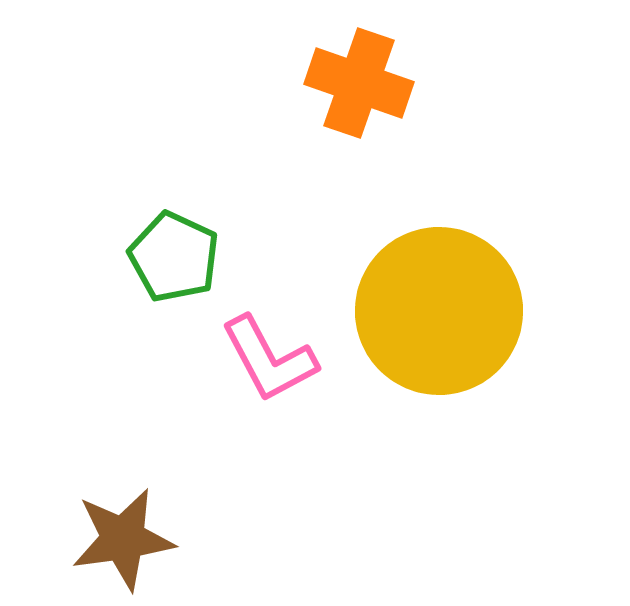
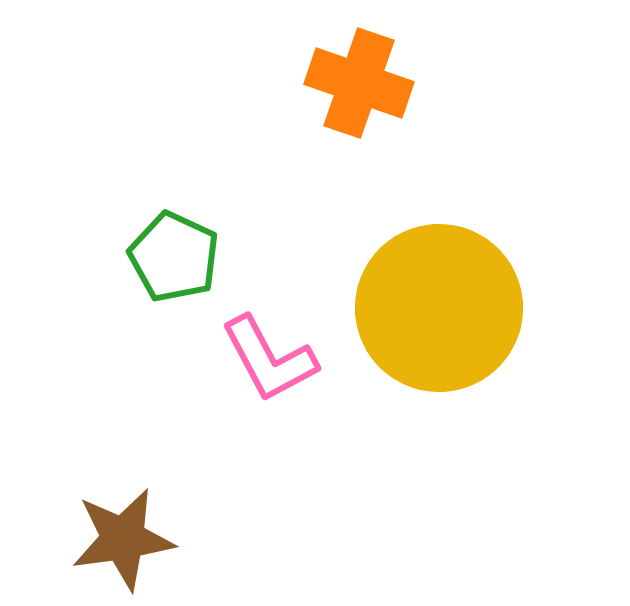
yellow circle: moved 3 px up
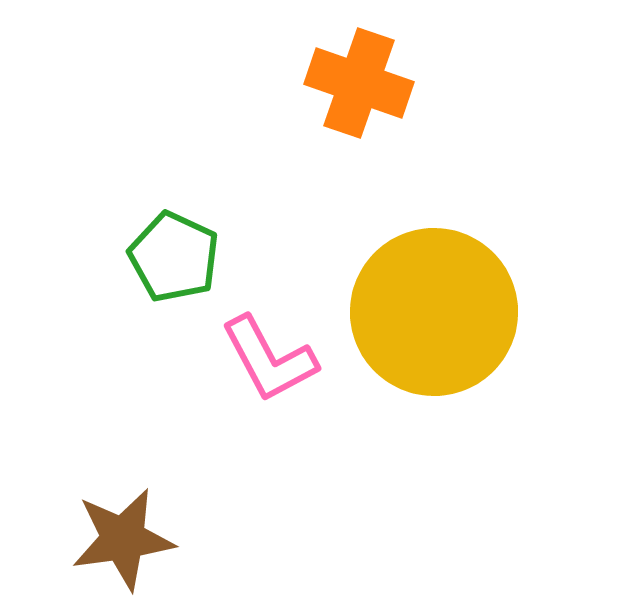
yellow circle: moved 5 px left, 4 px down
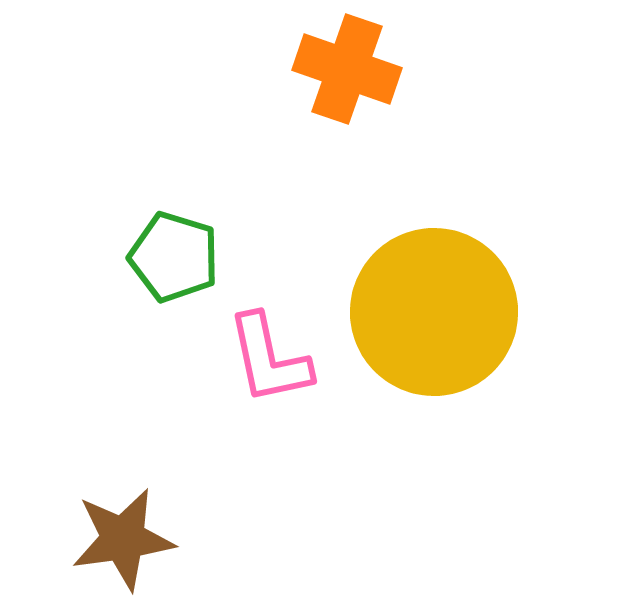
orange cross: moved 12 px left, 14 px up
green pentagon: rotated 8 degrees counterclockwise
pink L-shape: rotated 16 degrees clockwise
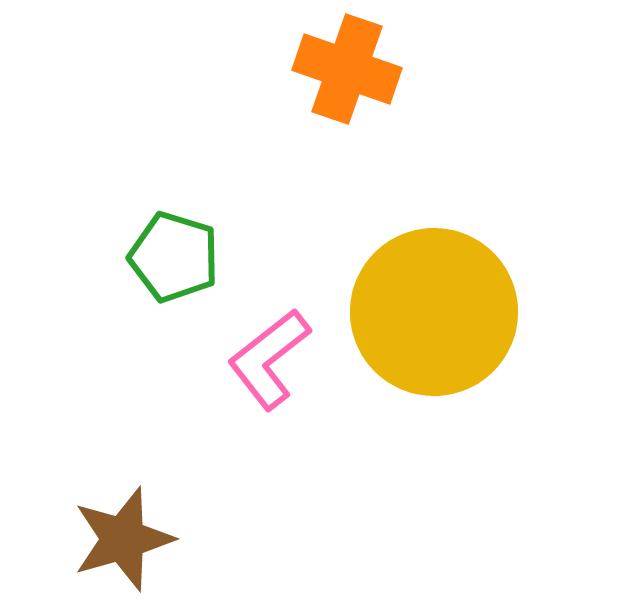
pink L-shape: rotated 64 degrees clockwise
brown star: rotated 8 degrees counterclockwise
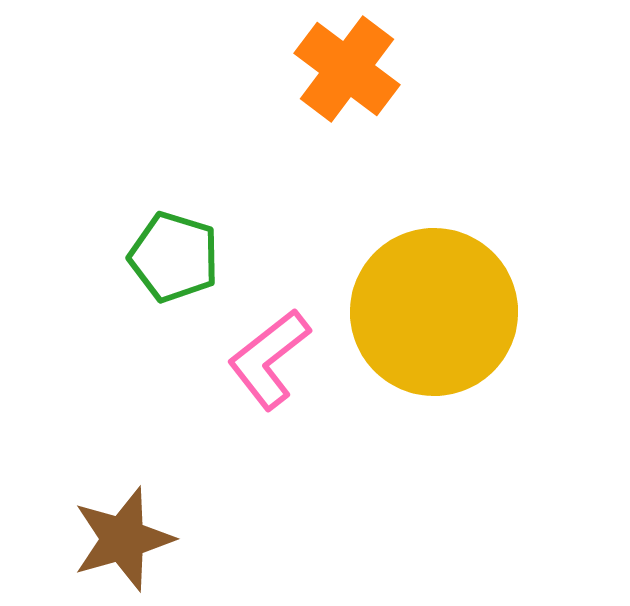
orange cross: rotated 18 degrees clockwise
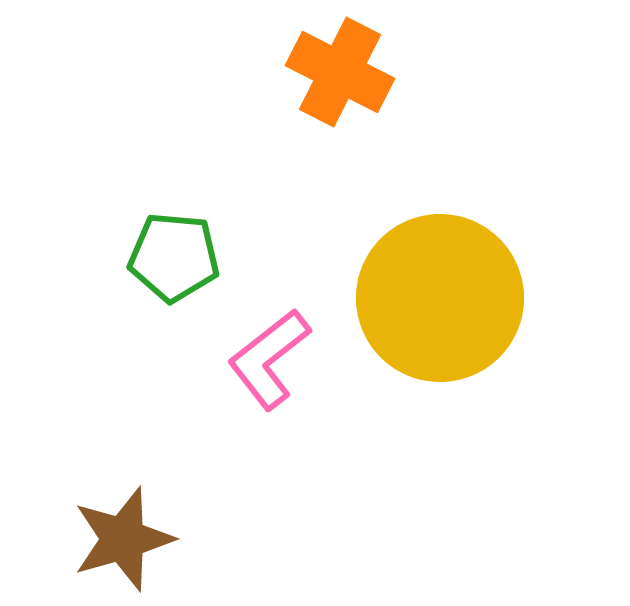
orange cross: moved 7 px left, 3 px down; rotated 10 degrees counterclockwise
green pentagon: rotated 12 degrees counterclockwise
yellow circle: moved 6 px right, 14 px up
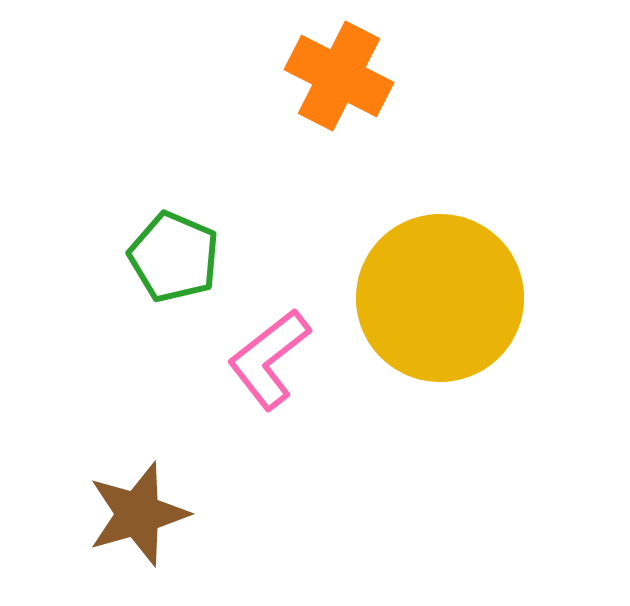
orange cross: moved 1 px left, 4 px down
green pentagon: rotated 18 degrees clockwise
brown star: moved 15 px right, 25 px up
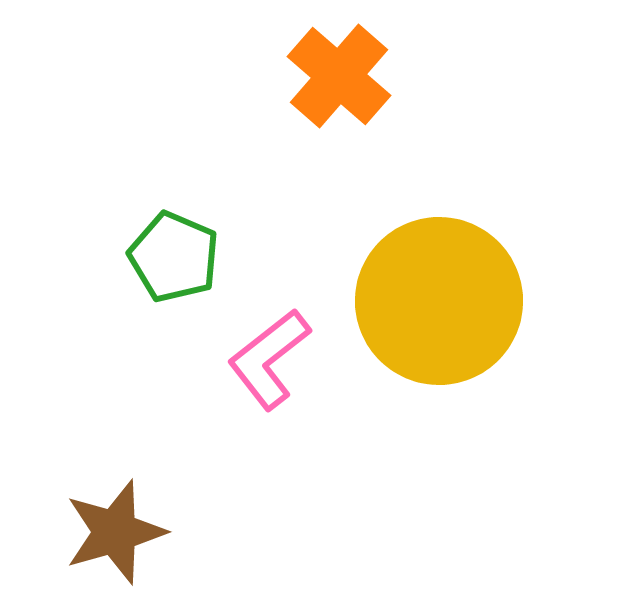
orange cross: rotated 14 degrees clockwise
yellow circle: moved 1 px left, 3 px down
brown star: moved 23 px left, 18 px down
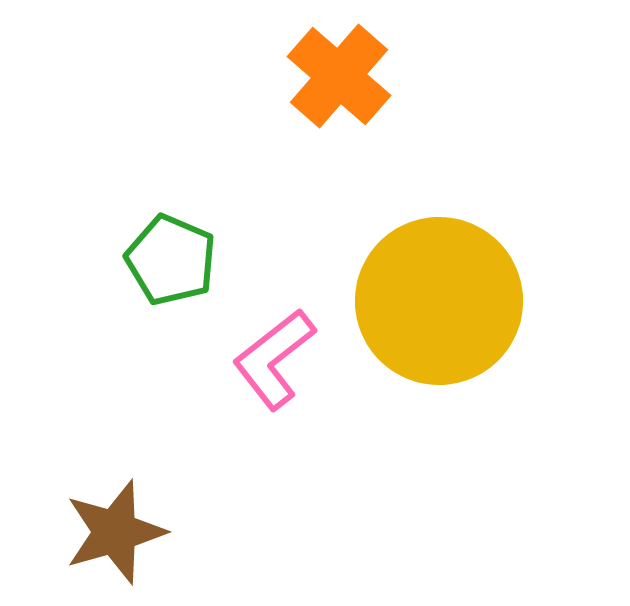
green pentagon: moved 3 px left, 3 px down
pink L-shape: moved 5 px right
